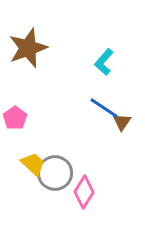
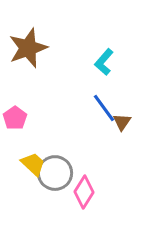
blue line: rotated 20 degrees clockwise
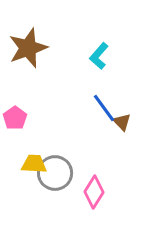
cyan L-shape: moved 5 px left, 6 px up
brown triangle: rotated 18 degrees counterclockwise
yellow trapezoid: moved 1 px right; rotated 40 degrees counterclockwise
pink diamond: moved 10 px right
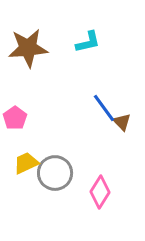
brown star: rotated 15 degrees clockwise
cyan L-shape: moved 11 px left, 14 px up; rotated 144 degrees counterclockwise
yellow trapezoid: moved 8 px left, 1 px up; rotated 28 degrees counterclockwise
pink diamond: moved 6 px right
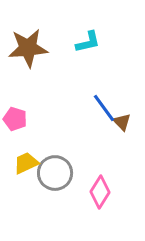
pink pentagon: moved 1 px down; rotated 20 degrees counterclockwise
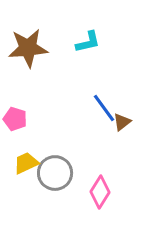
brown triangle: rotated 36 degrees clockwise
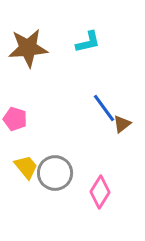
brown triangle: moved 2 px down
yellow trapezoid: moved 4 px down; rotated 76 degrees clockwise
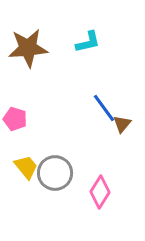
brown triangle: rotated 12 degrees counterclockwise
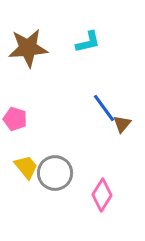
pink diamond: moved 2 px right, 3 px down
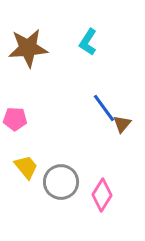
cyan L-shape: rotated 136 degrees clockwise
pink pentagon: rotated 15 degrees counterclockwise
gray circle: moved 6 px right, 9 px down
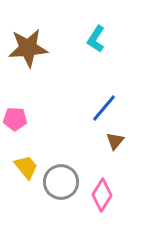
cyan L-shape: moved 8 px right, 3 px up
blue line: rotated 76 degrees clockwise
brown triangle: moved 7 px left, 17 px down
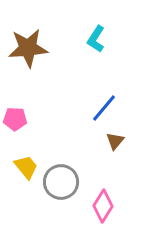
pink diamond: moved 1 px right, 11 px down
